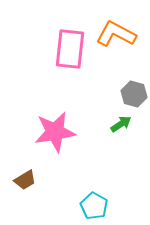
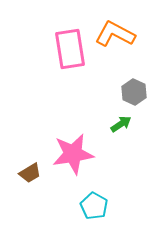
orange L-shape: moved 1 px left
pink rectangle: rotated 15 degrees counterclockwise
gray hexagon: moved 2 px up; rotated 10 degrees clockwise
pink star: moved 18 px right, 22 px down
brown trapezoid: moved 5 px right, 7 px up
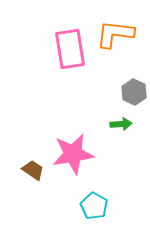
orange L-shape: rotated 21 degrees counterclockwise
green arrow: rotated 30 degrees clockwise
brown trapezoid: moved 3 px right, 3 px up; rotated 115 degrees counterclockwise
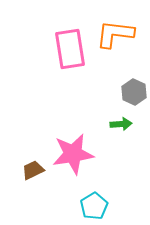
brown trapezoid: rotated 60 degrees counterclockwise
cyan pentagon: rotated 12 degrees clockwise
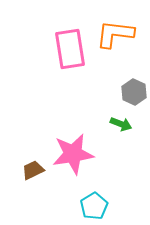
green arrow: rotated 25 degrees clockwise
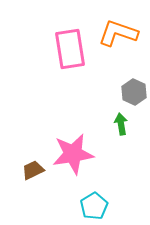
orange L-shape: moved 3 px right, 1 px up; rotated 12 degrees clockwise
green arrow: rotated 120 degrees counterclockwise
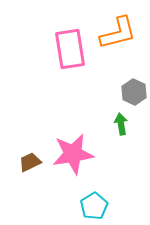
orange L-shape: rotated 147 degrees clockwise
brown trapezoid: moved 3 px left, 8 px up
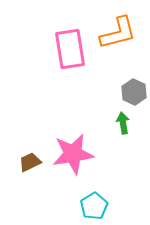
green arrow: moved 2 px right, 1 px up
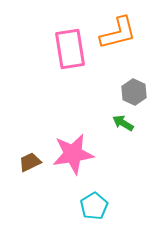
green arrow: rotated 50 degrees counterclockwise
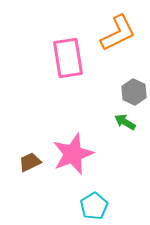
orange L-shape: rotated 12 degrees counterclockwise
pink rectangle: moved 2 px left, 9 px down
green arrow: moved 2 px right, 1 px up
pink star: rotated 12 degrees counterclockwise
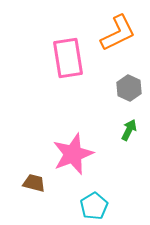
gray hexagon: moved 5 px left, 4 px up
green arrow: moved 4 px right, 8 px down; rotated 85 degrees clockwise
brown trapezoid: moved 4 px right, 21 px down; rotated 40 degrees clockwise
